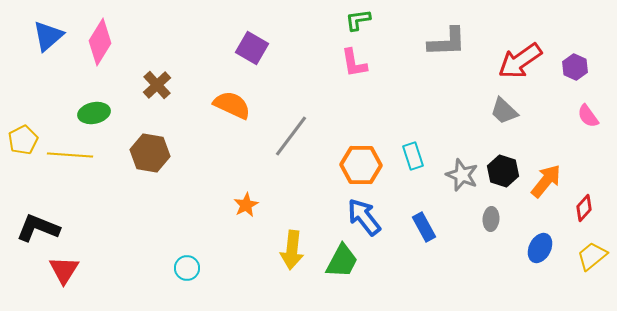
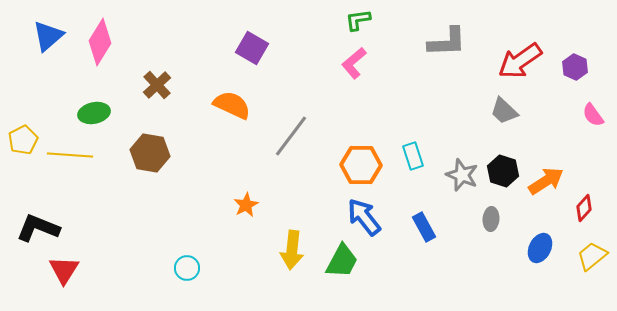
pink L-shape: rotated 60 degrees clockwise
pink semicircle: moved 5 px right, 1 px up
orange arrow: rotated 18 degrees clockwise
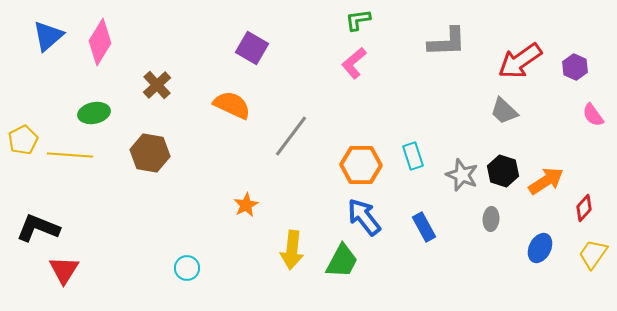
yellow trapezoid: moved 1 px right, 2 px up; rotated 16 degrees counterclockwise
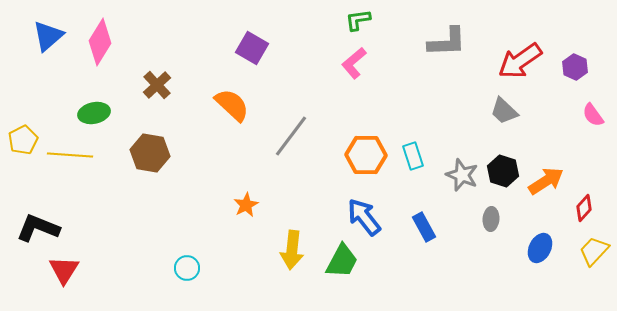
orange semicircle: rotated 18 degrees clockwise
orange hexagon: moved 5 px right, 10 px up
yellow trapezoid: moved 1 px right, 3 px up; rotated 8 degrees clockwise
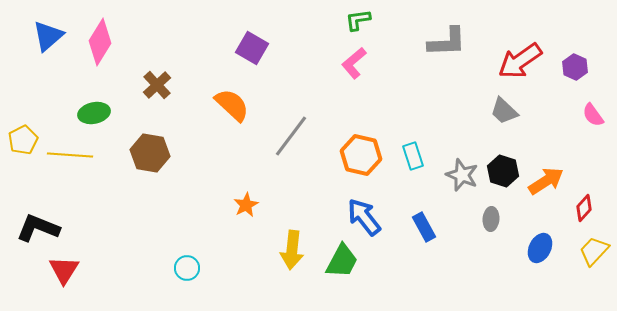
orange hexagon: moved 5 px left; rotated 12 degrees clockwise
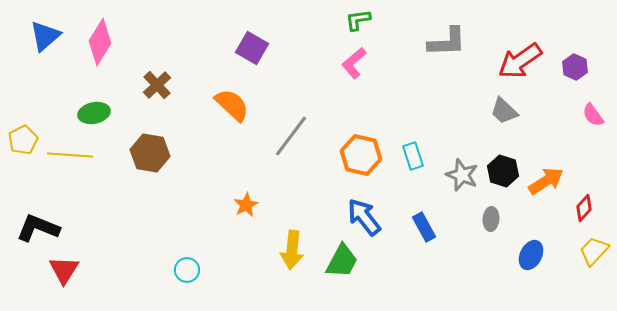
blue triangle: moved 3 px left
blue ellipse: moved 9 px left, 7 px down
cyan circle: moved 2 px down
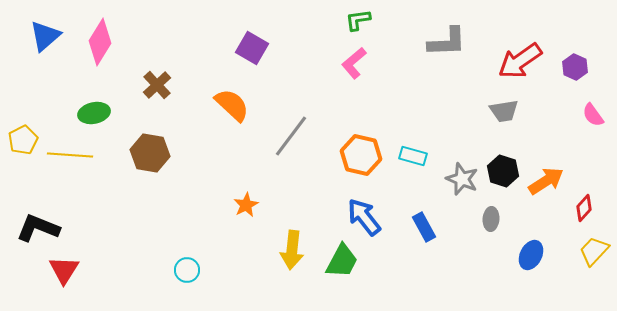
gray trapezoid: rotated 52 degrees counterclockwise
cyan rectangle: rotated 56 degrees counterclockwise
gray star: moved 4 px down
